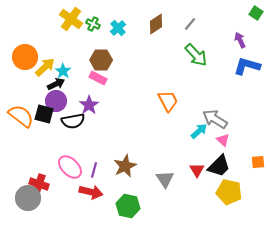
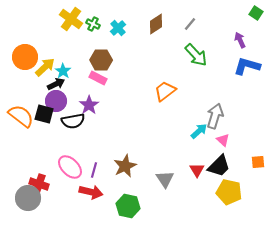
orange trapezoid: moved 3 px left, 10 px up; rotated 100 degrees counterclockwise
gray arrow: moved 3 px up; rotated 75 degrees clockwise
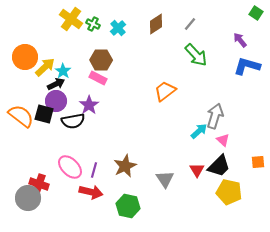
purple arrow: rotated 14 degrees counterclockwise
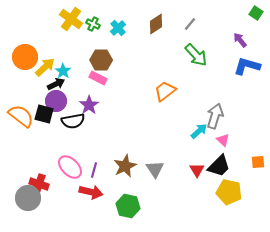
gray triangle: moved 10 px left, 10 px up
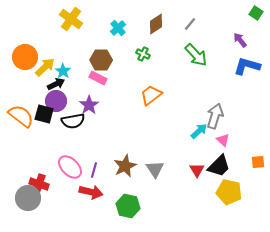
green cross: moved 50 px right, 30 px down
orange trapezoid: moved 14 px left, 4 px down
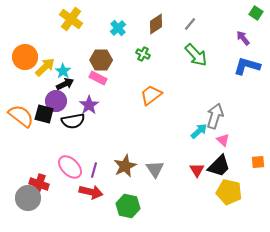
purple arrow: moved 3 px right, 2 px up
black arrow: moved 9 px right
